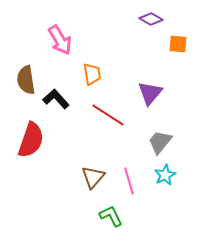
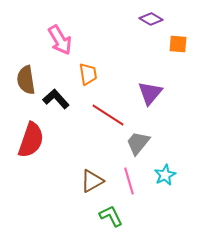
orange trapezoid: moved 4 px left
gray trapezoid: moved 22 px left, 1 px down
brown triangle: moved 1 px left, 4 px down; rotated 20 degrees clockwise
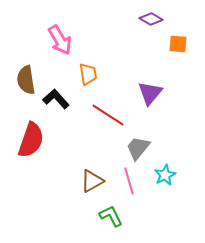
gray trapezoid: moved 5 px down
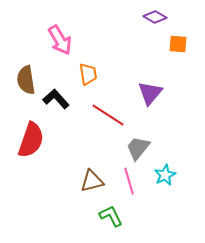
purple diamond: moved 4 px right, 2 px up
brown triangle: rotated 15 degrees clockwise
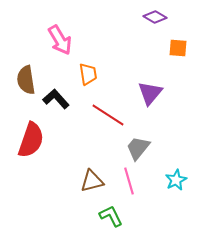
orange square: moved 4 px down
cyan star: moved 11 px right, 5 px down
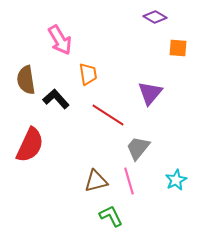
red semicircle: moved 1 px left, 5 px down; rotated 6 degrees clockwise
brown triangle: moved 4 px right
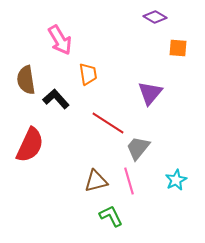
red line: moved 8 px down
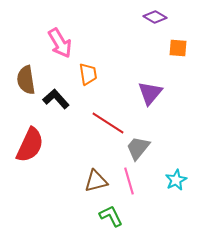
pink arrow: moved 3 px down
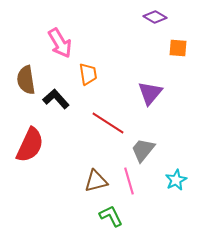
gray trapezoid: moved 5 px right, 2 px down
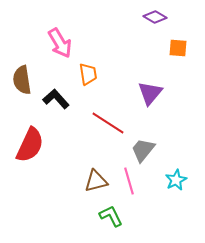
brown semicircle: moved 4 px left
